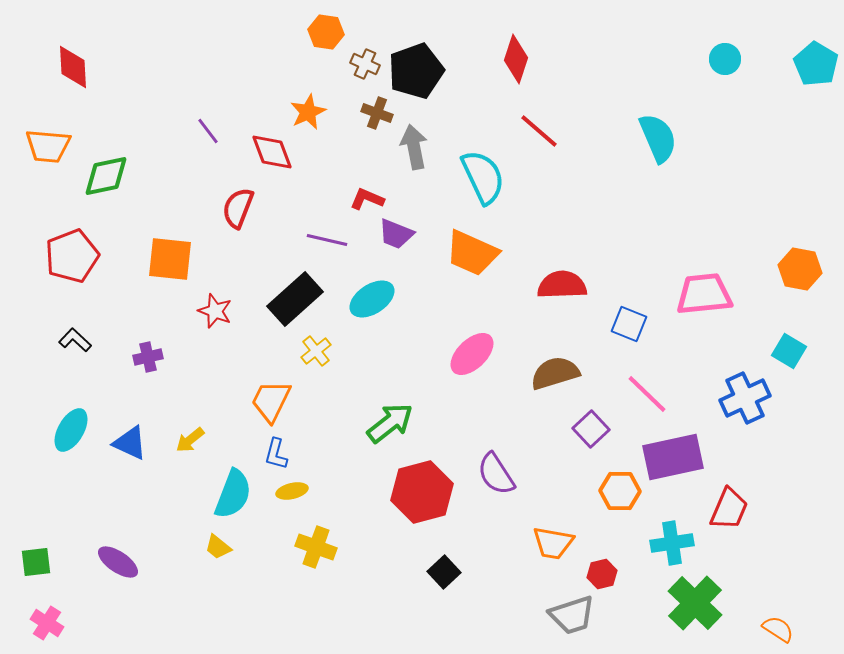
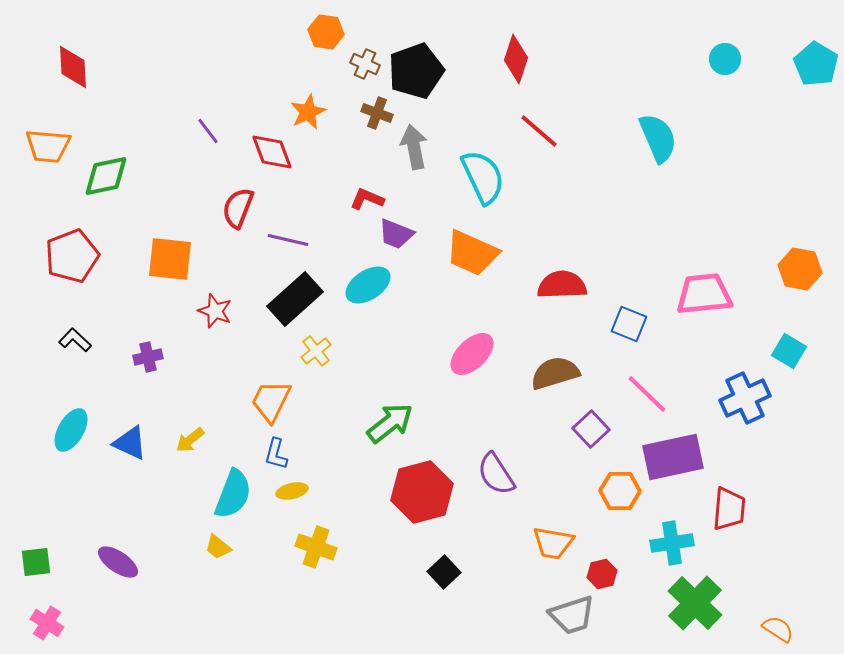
purple line at (327, 240): moved 39 px left
cyan ellipse at (372, 299): moved 4 px left, 14 px up
red trapezoid at (729, 509): rotated 18 degrees counterclockwise
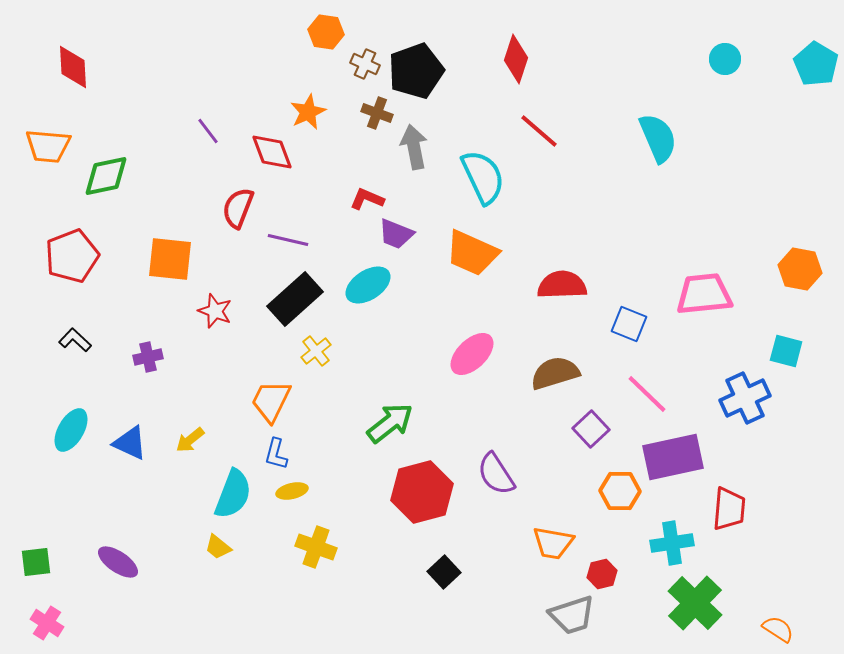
cyan square at (789, 351): moved 3 px left; rotated 16 degrees counterclockwise
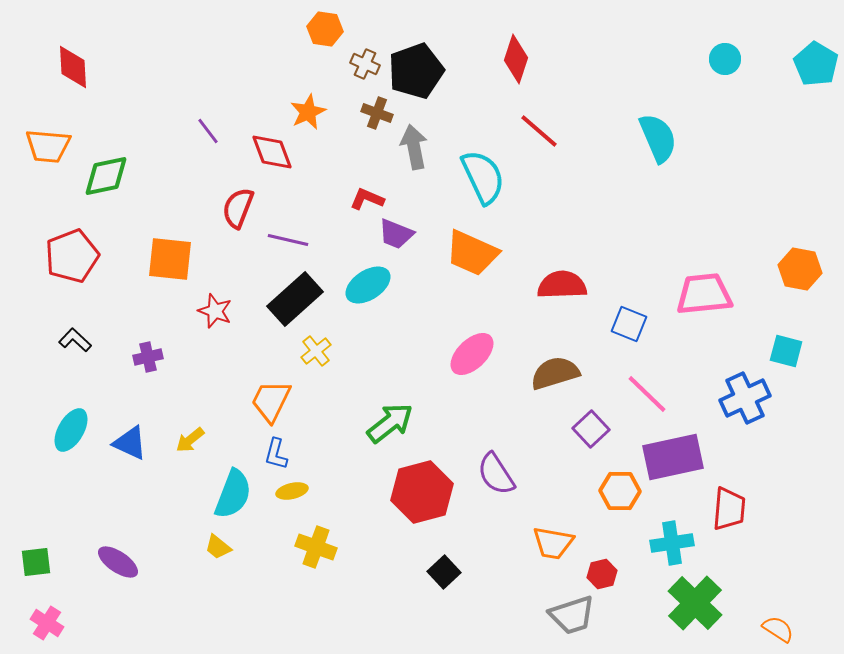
orange hexagon at (326, 32): moved 1 px left, 3 px up
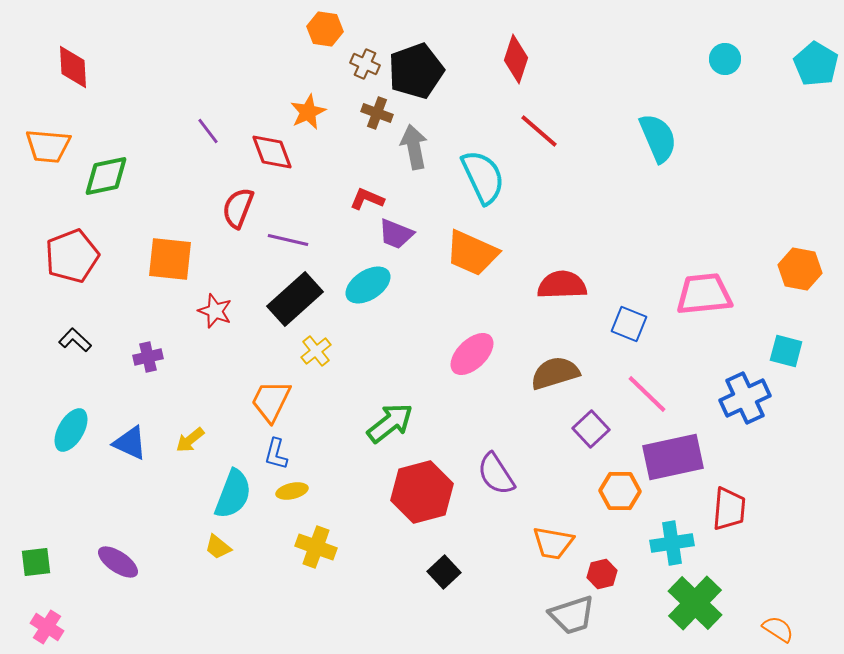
pink cross at (47, 623): moved 4 px down
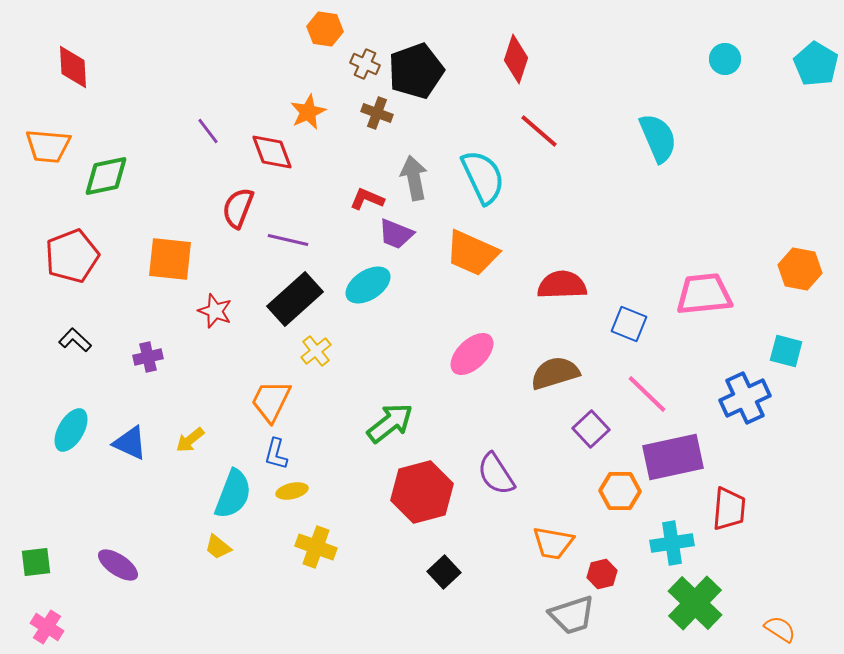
gray arrow at (414, 147): moved 31 px down
purple ellipse at (118, 562): moved 3 px down
orange semicircle at (778, 629): moved 2 px right
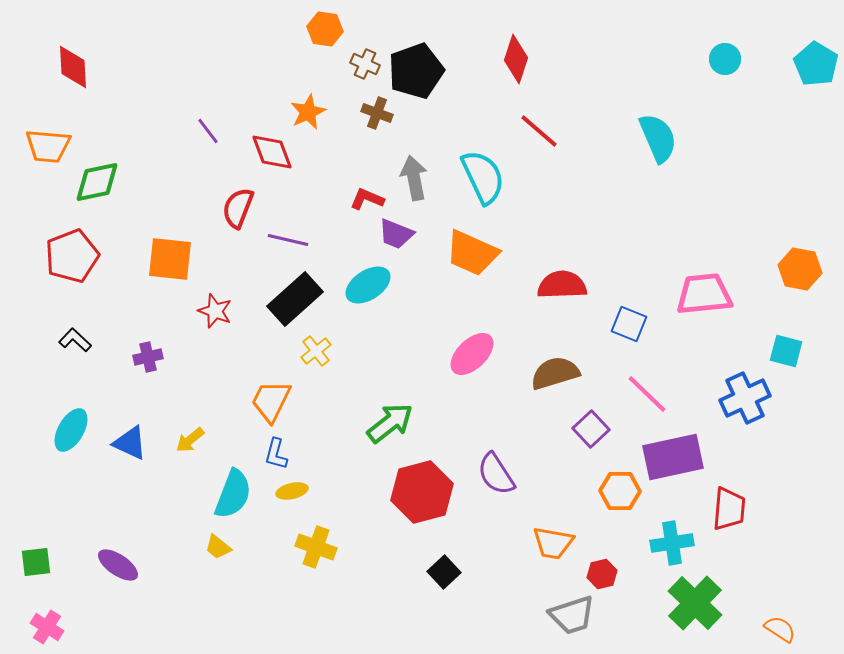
green diamond at (106, 176): moved 9 px left, 6 px down
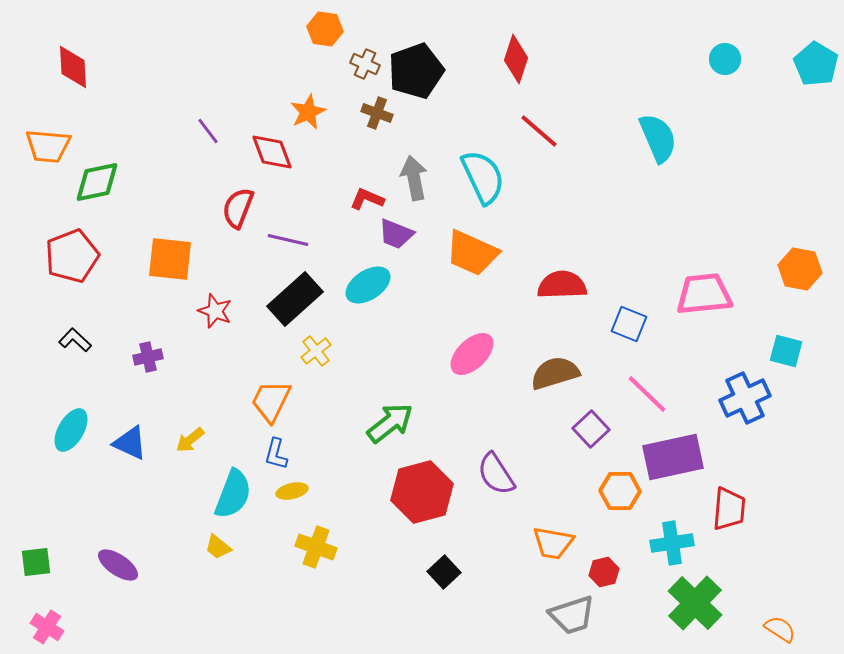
red hexagon at (602, 574): moved 2 px right, 2 px up
